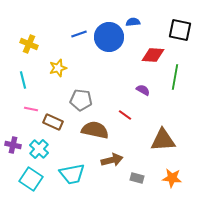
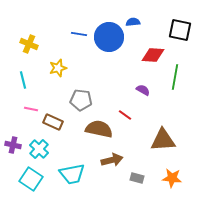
blue line: rotated 28 degrees clockwise
brown semicircle: moved 4 px right, 1 px up
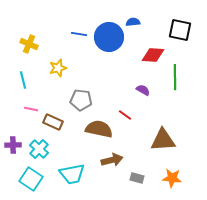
green line: rotated 10 degrees counterclockwise
purple cross: rotated 14 degrees counterclockwise
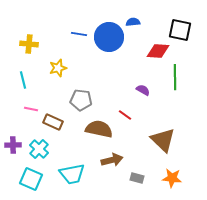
yellow cross: rotated 18 degrees counterclockwise
red diamond: moved 5 px right, 4 px up
brown triangle: rotated 48 degrees clockwise
cyan square: rotated 10 degrees counterclockwise
